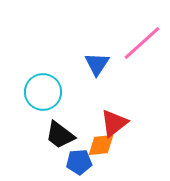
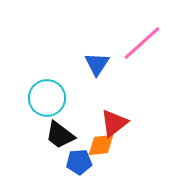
cyan circle: moved 4 px right, 6 px down
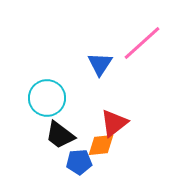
blue triangle: moved 3 px right
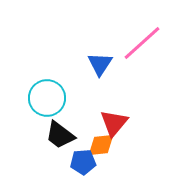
red triangle: rotated 12 degrees counterclockwise
blue pentagon: moved 4 px right
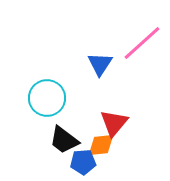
black trapezoid: moved 4 px right, 5 px down
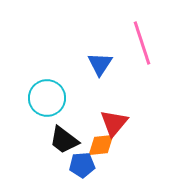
pink line: rotated 66 degrees counterclockwise
blue pentagon: moved 1 px left, 3 px down
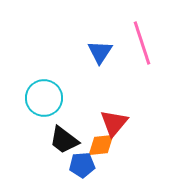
blue triangle: moved 12 px up
cyan circle: moved 3 px left
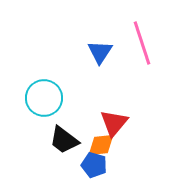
blue pentagon: moved 12 px right; rotated 20 degrees clockwise
